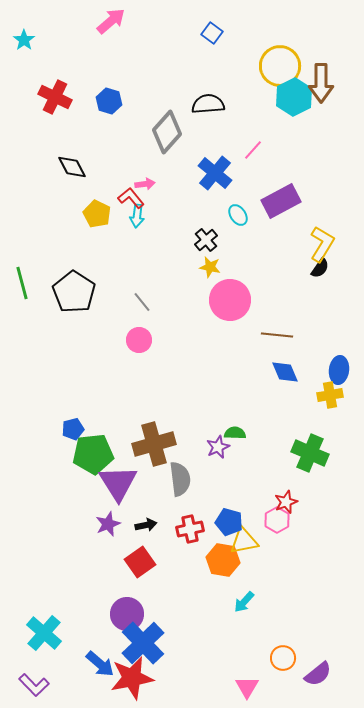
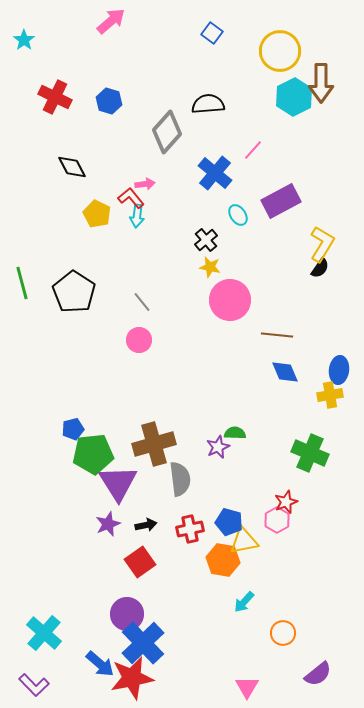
yellow circle at (280, 66): moved 15 px up
orange circle at (283, 658): moved 25 px up
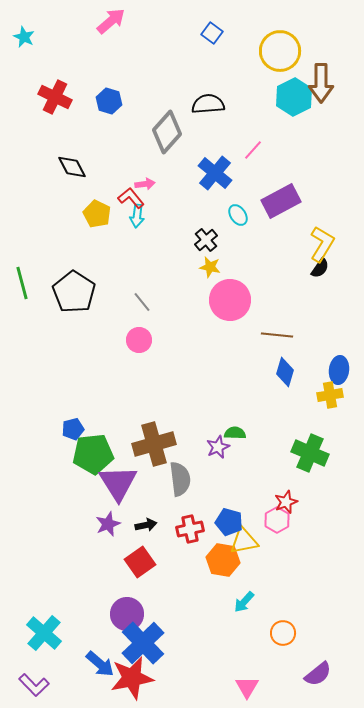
cyan star at (24, 40): moved 3 px up; rotated 10 degrees counterclockwise
blue diamond at (285, 372): rotated 40 degrees clockwise
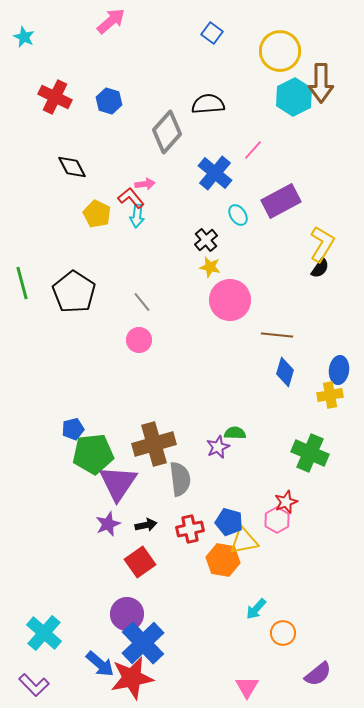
purple triangle at (118, 483): rotated 6 degrees clockwise
cyan arrow at (244, 602): moved 12 px right, 7 px down
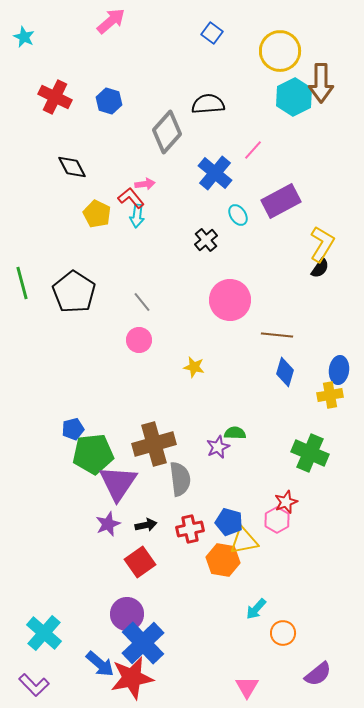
yellow star at (210, 267): moved 16 px left, 100 px down
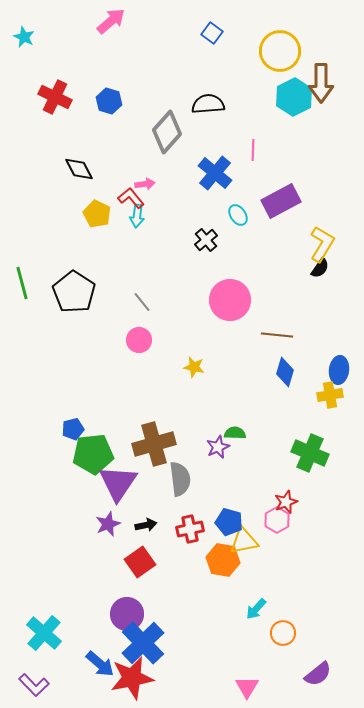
pink line at (253, 150): rotated 40 degrees counterclockwise
black diamond at (72, 167): moved 7 px right, 2 px down
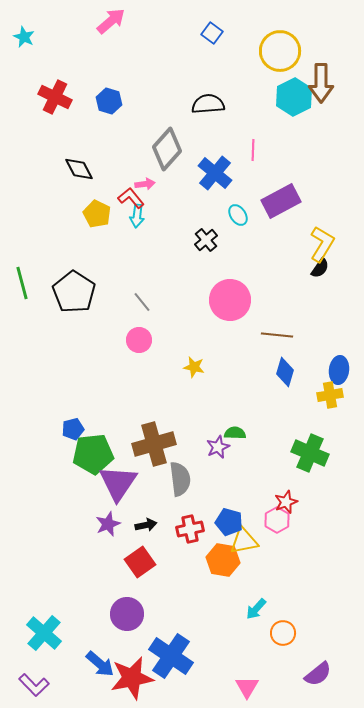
gray diamond at (167, 132): moved 17 px down
blue cross at (143, 643): moved 28 px right, 13 px down; rotated 12 degrees counterclockwise
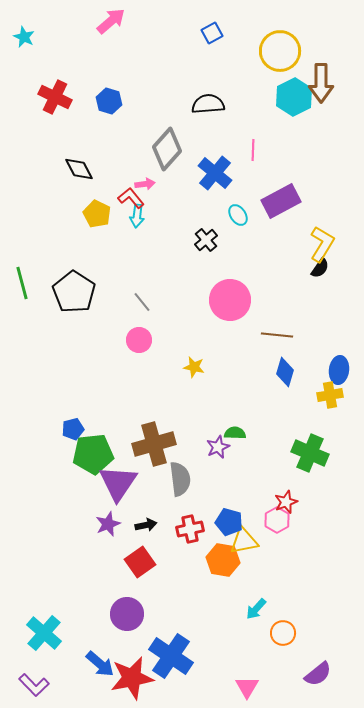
blue square at (212, 33): rotated 25 degrees clockwise
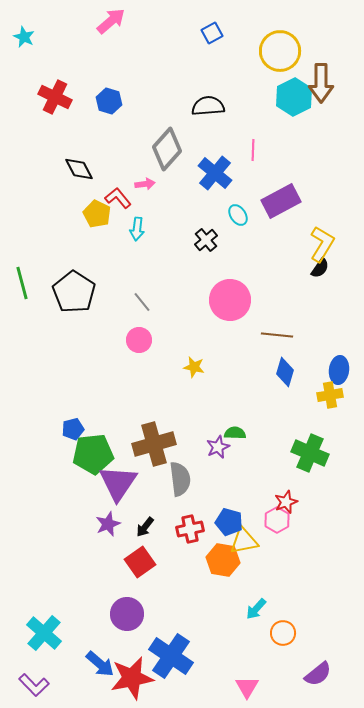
black semicircle at (208, 104): moved 2 px down
red L-shape at (131, 198): moved 13 px left
cyan arrow at (137, 216): moved 13 px down
black arrow at (146, 525): moved 1 px left, 2 px down; rotated 140 degrees clockwise
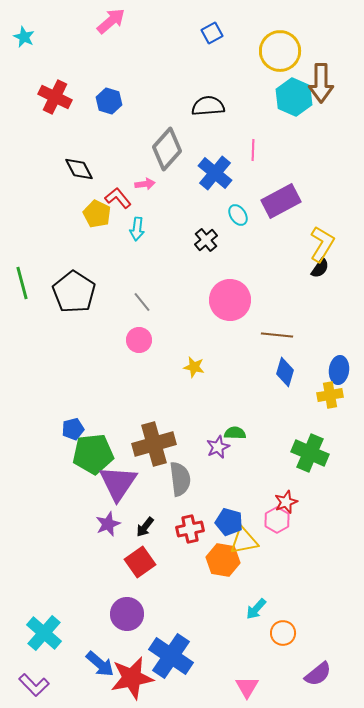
cyan hexagon at (294, 97): rotated 9 degrees counterclockwise
